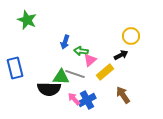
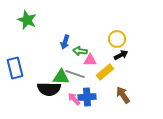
yellow circle: moved 14 px left, 3 px down
green arrow: moved 1 px left
pink triangle: rotated 40 degrees clockwise
blue cross: moved 3 px up; rotated 24 degrees clockwise
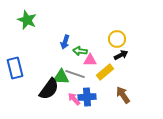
black semicircle: rotated 55 degrees counterclockwise
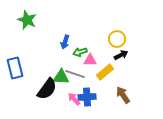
green arrow: moved 1 px down; rotated 24 degrees counterclockwise
black semicircle: moved 2 px left
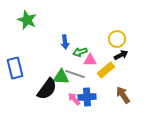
blue arrow: rotated 24 degrees counterclockwise
yellow rectangle: moved 1 px right, 2 px up
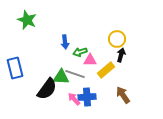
black arrow: rotated 48 degrees counterclockwise
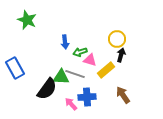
pink triangle: rotated 16 degrees clockwise
blue rectangle: rotated 15 degrees counterclockwise
pink arrow: moved 3 px left, 5 px down
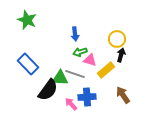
blue arrow: moved 10 px right, 8 px up
blue rectangle: moved 13 px right, 4 px up; rotated 15 degrees counterclockwise
green triangle: moved 1 px left, 1 px down
black semicircle: moved 1 px right, 1 px down
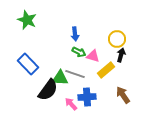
green arrow: moved 1 px left; rotated 136 degrees counterclockwise
pink triangle: moved 3 px right, 4 px up
